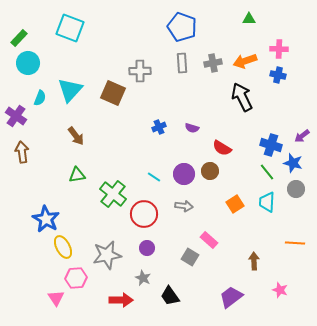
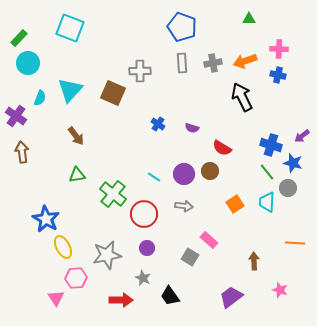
blue cross at (159, 127): moved 1 px left, 3 px up; rotated 32 degrees counterclockwise
gray circle at (296, 189): moved 8 px left, 1 px up
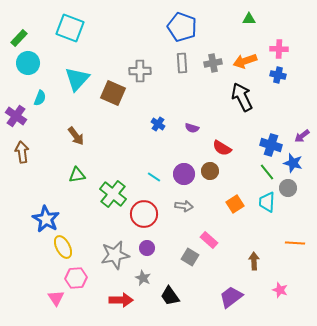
cyan triangle at (70, 90): moved 7 px right, 11 px up
gray star at (107, 255): moved 8 px right
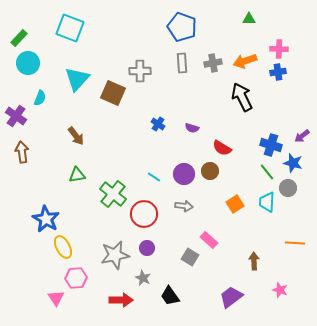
blue cross at (278, 75): moved 3 px up; rotated 21 degrees counterclockwise
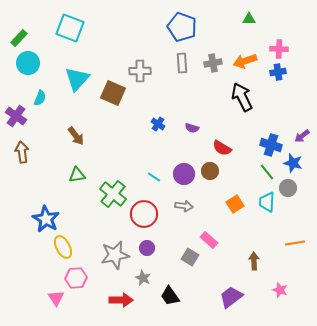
orange line at (295, 243): rotated 12 degrees counterclockwise
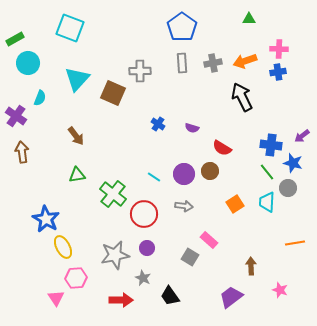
blue pentagon at (182, 27): rotated 16 degrees clockwise
green rectangle at (19, 38): moved 4 px left, 1 px down; rotated 18 degrees clockwise
blue cross at (271, 145): rotated 10 degrees counterclockwise
brown arrow at (254, 261): moved 3 px left, 5 px down
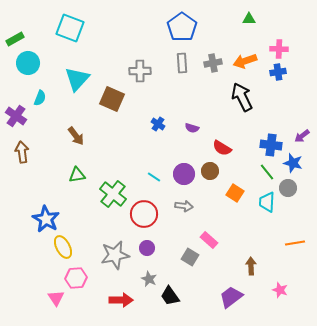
brown square at (113, 93): moved 1 px left, 6 px down
orange square at (235, 204): moved 11 px up; rotated 24 degrees counterclockwise
gray star at (143, 278): moved 6 px right, 1 px down
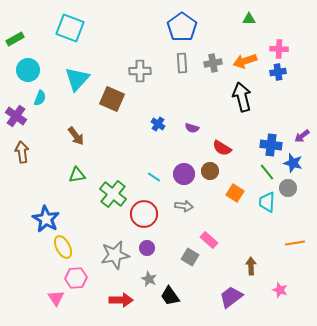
cyan circle at (28, 63): moved 7 px down
black arrow at (242, 97): rotated 12 degrees clockwise
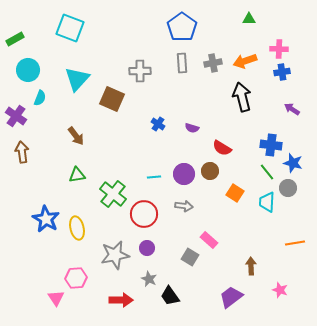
blue cross at (278, 72): moved 4 px right
purple arrow at (302, 136): moved 10 px left, 27 px up; rotated 70 degrees clockwise
cyan line at (154, 177): rotated 40 degrees counterclockwise
yellow ellipse at (63, 247): moved 14 px right, 19 px up; rotated 15 degrees clockwise
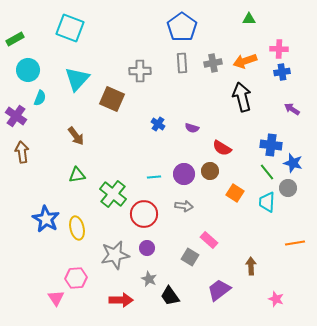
pink star at (280, 290): moved 4 px left, 9 px down
purple trapezoid at (231, 297): moved 12 px left, 7 px up
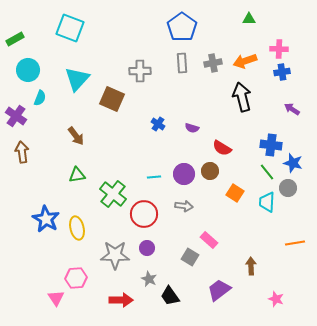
gray star at (115, 255): rotated 12 degrees clockwise
